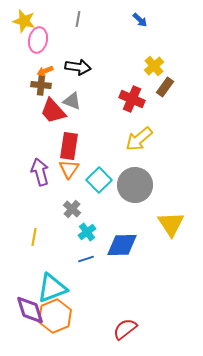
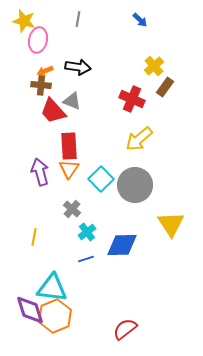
red rectangle: rotated 12 degrees counterclockwise
cyan square: moved 2 px right, 1 px up
cyan triangle: rotated 28 degrees clockwise
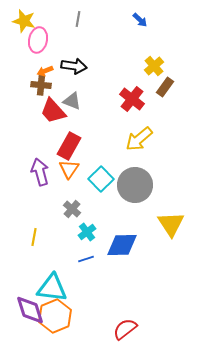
black arrow: moved 4 px left, 1 px up
red cross: rotated 15 degrees clockwise
red rectangle: rotated 32 degrees clockwise
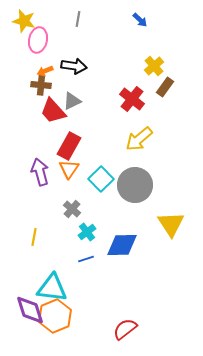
gray triangle: rotated 48 degrees counterclockwise
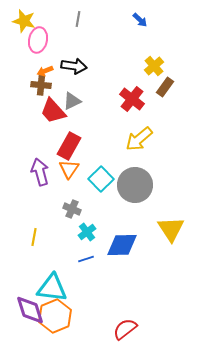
gray cross: rotated 18 degrees counterclockwise
yellow triangle: moved 5 px down
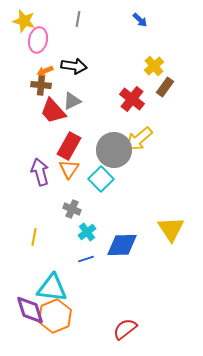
gray circle: moved 21 px left, 35 px up
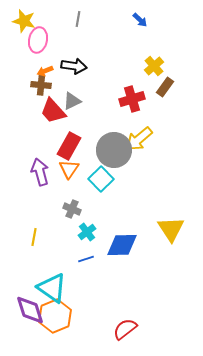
red cross: rotated 35 degrees clockwise
cyan triangle: rotated 28 degrees clockwise
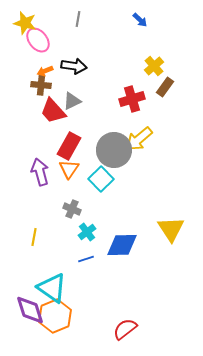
yellow star: moved 1 px right, 2 px down
pink ellipse: rotated 50 degrees counterclockwise
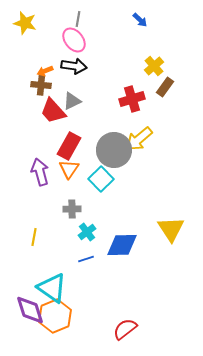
pink ellipse: moved 36 px right
gray cross: rotated 24 degrees counterclockwise
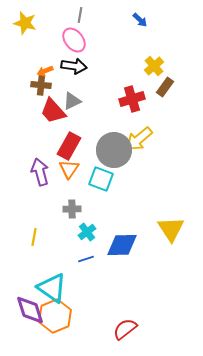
gray line: moved 2 px right, 4 px up
cyan square: rotated 25 degrees counterclockwise
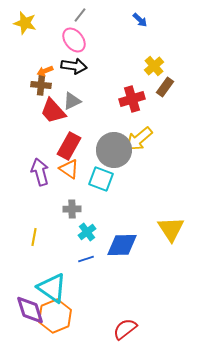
gray line: rotated 28 degrees clockwise
orange triangle: rotated 30 degrees counterclockwise
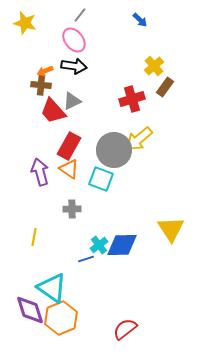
cyan cross: moved 12 px right, 13 px down
orange hexagon: moved 6 px right, 2 px down
